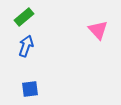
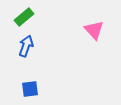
pink triangle: moved 4 px left
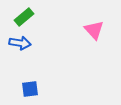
blue arrow: moved 6 px left, 3 px up; rotated 80 degrees clockwise
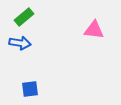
pink triangle: rotated 40 degrees counterclockwise
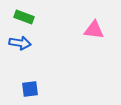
green rectangle: rotated 60 degrees clockwise
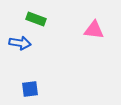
green rectangle: moved 12 px right, 2 px down
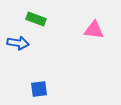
blue arrow: moved 2 px left
blue square: moved 9 px right
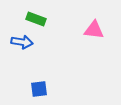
blue arrow: moved 4 px right, 1 px up
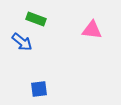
pink triangle: moved 2 px left
blue arrow: rotated 30 degrees clockwise
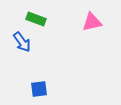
pink triangle: moved 8 px up; rotated 20 degrees counterclockwise
blue arrow: rotated 15 degrees clockwise
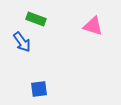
pink triangle: moved 1 px right, 4 px down; rotated 30 degrees clockwise
